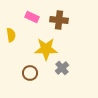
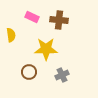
gray cross: moved 7 px down; rotated 16 degrees clockwise
brown circle: moved 1 px left, 1 px up
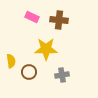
yellow semicircle: moved 26 px down
gray cross: rotated 16 degrees clockwise
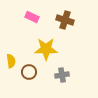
brown cross: moved 6 px right; rotated 12 degrees clockwise
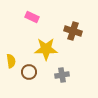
brown cross: moved 8 px right, 11 px down
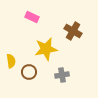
brown cross: rotated 12 degrees clockwise
yellow star: rotated 10 degrees counterclockwise
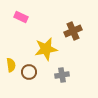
pink rectangle: moved 11 px left
brown cross: rotated 36 degrees clockwise
yellow semicircle: moved 4 px down
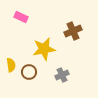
yellow star: moved 2 px left
gray cross: rotated 16 degrees counterclockwise
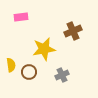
pink rectangle: rotated 32 degrees counterclockwise
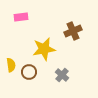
gray cross: rotated 24 degrees counterclockwise
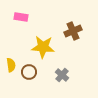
pink rectangle: rotated 16 degrees clockwise
yellow star: moved 1 px left, 2 px up; rotated 15 degrees clockwise
